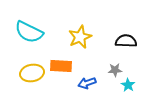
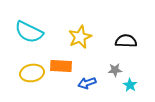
cyan star: moved 2 px right
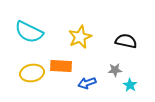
black semicircle: rotated 10 degrees clockwise
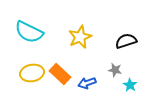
black semicircle: rotated 30 degrees counterclockwise
orange rectangle: moved 1 px left, 8 px down; rotated 40 degrees clockwise
gray star: rotated 16 degrees clockwise
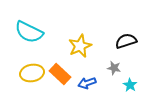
yellow star: moved 9 px down
gray star: moved 1 px left, 2 px up
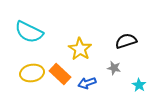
yellow star: moved 3 px down; rotated 15 degrees counterclockwise
cyan star: moved 9 px right
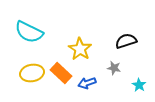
orange rectangle: moved 1 px right, 1 px up
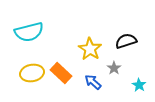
cyan semicircle: rotated 40 degrees counterclockwise
yellow star: moved 10 px right
gray star: rotated 24 degrees clockwise
blue arrow: moved 6 px right, 1 px up; rotated 60 degrees clockwise
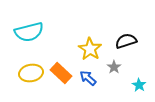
gray star: moved 1 px up
yellow ellipse: moved 1 px left
blue arrow: moved 5 px left, 4 px up
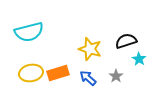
yellow star: rotated 15 degrees counterclockwise
gray star: moved 2 px right, 9 px down
orange rectangle: moved 3 px left; rotated 60 degrees counterclockwise
cyan star: moved 26 px up
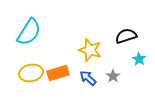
cyan semicircle: rotated 44 degrees counterclockwise
black semicircle: moved 5 px up
yellow star: moved 1 px down
gray star: moved 3 px left
